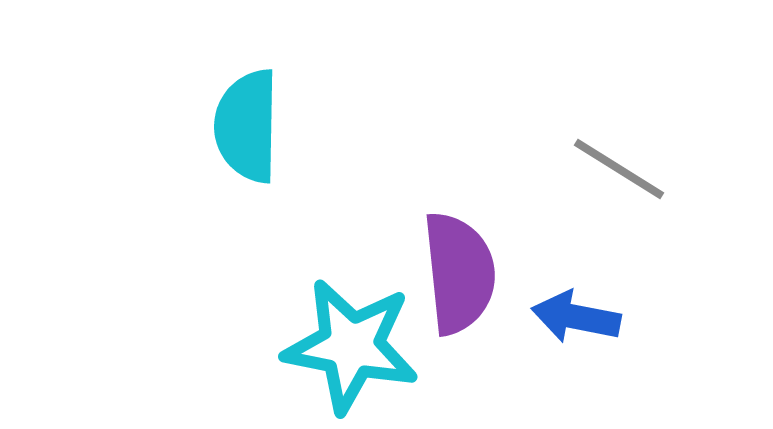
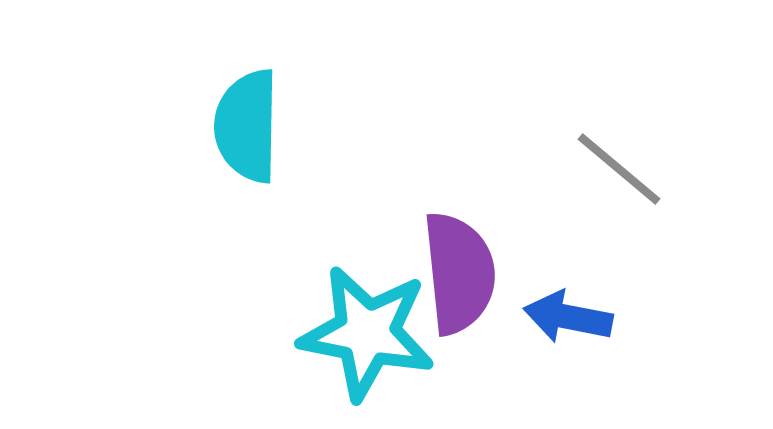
gray line: rotated 8 degrees clockwise
blue arrow: moved 8 px left
cyan star: moved 16 px right, 13 px up
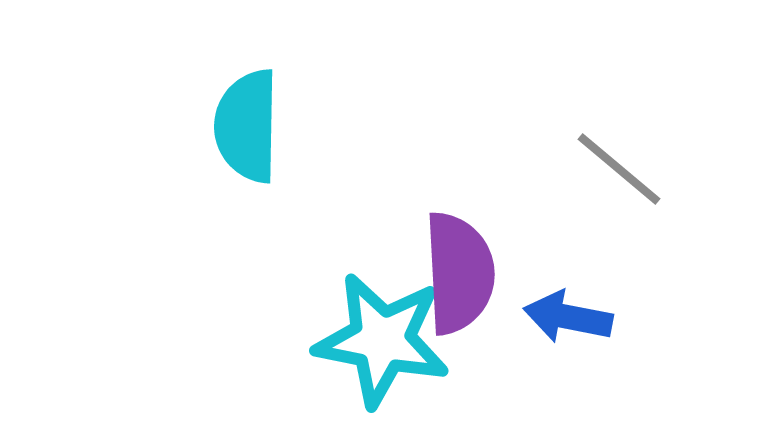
purple semicircle: rotated 3 degrees clockwise
cyan star: moved 15 px right, 7 px down
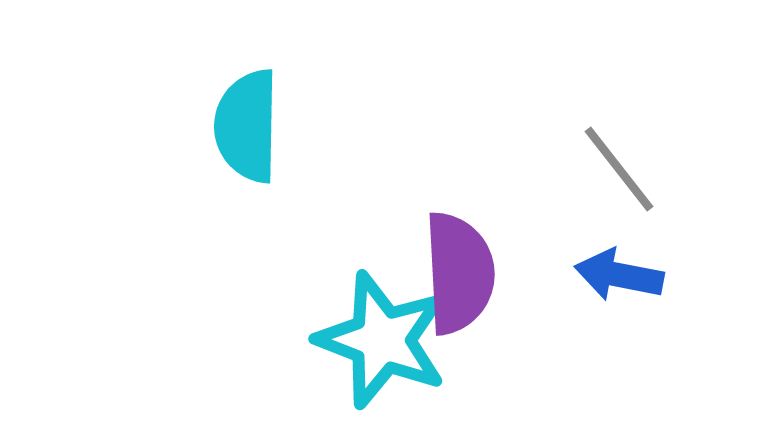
gray line: rotated 12 degrees clockwise
blue arrow: moved 51 px right, 42 px up
cyan star: rotated 10 degrees clockwise
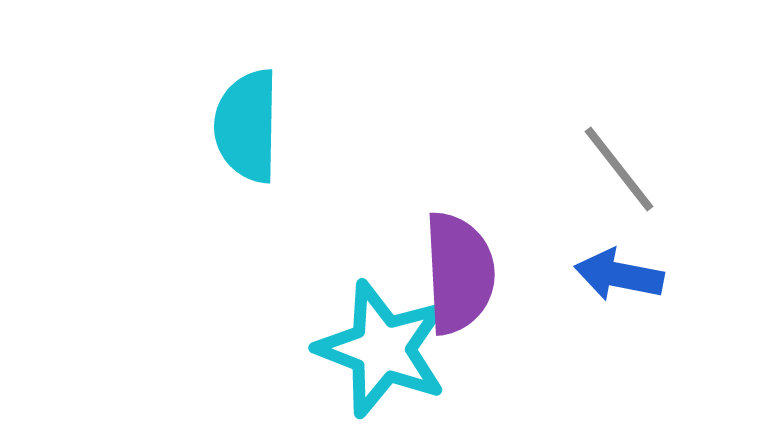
cyan star: moved 9 px down
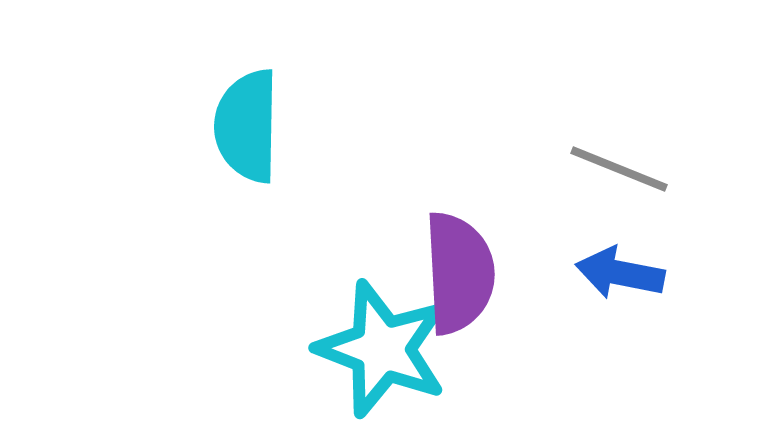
gray line: rotated 30 degrees counterclockwise
blue arrow: moved 1 px right, 2 px up
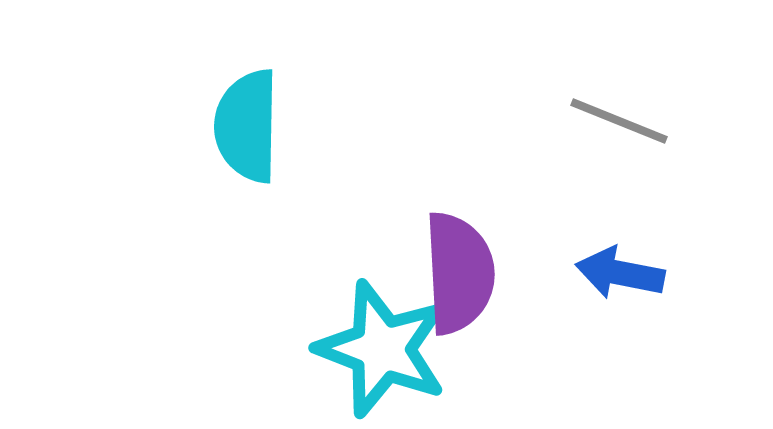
gray line: moved 48 px up
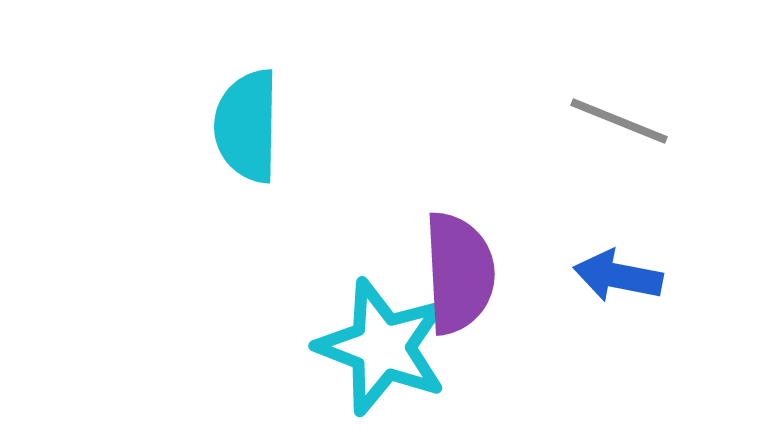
blue arrow: moved 2 px left, 3 px down
cyan star: moved 2 px up
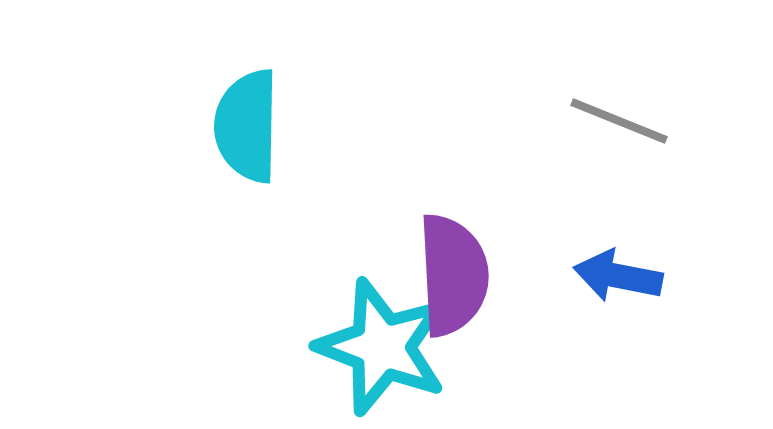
purple semicircle: moved 6 px left, 2 px down
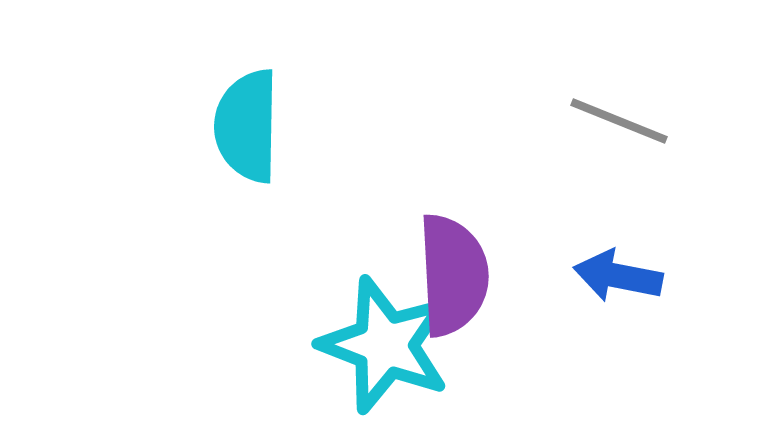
cyan star: moved 3 px right, 2 px up
